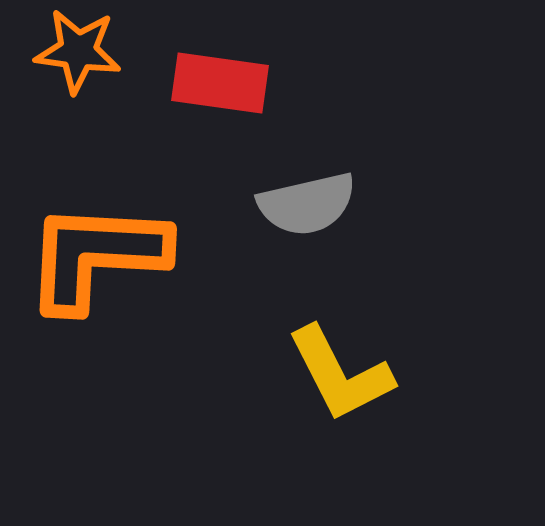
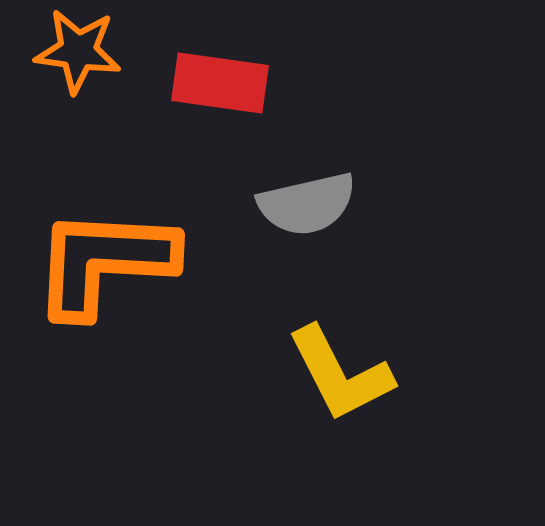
orange L-shape: moved 8 px right, 6 px down
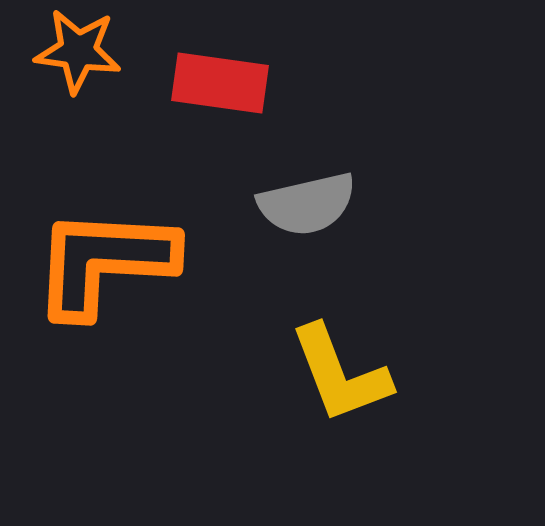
yellow L-shape: rotated 6 degrees clockwise
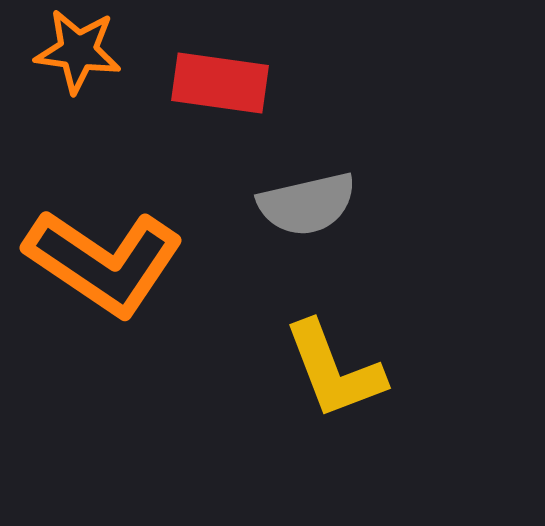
orange L-shape: rotated 149 degrees counterclockwise
yellow L-shape: moved 6 px left, 4 px up
